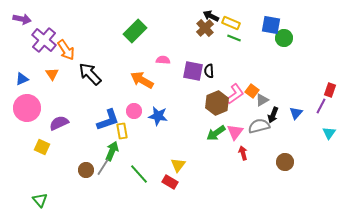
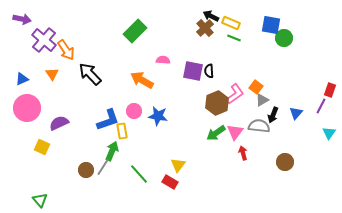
orange square at (252, 91): moved 4 px right, 4 px up
gray semicircle at (259, 126): rotated 20 degrees clockwise
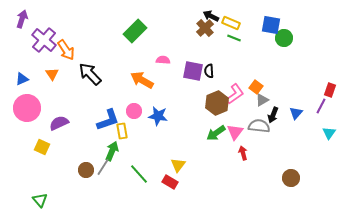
purple arrow at (22, 19): rotated 84 degrees counterclockwise
brown circle at (285, 162): moved 6 px right, 16 px down
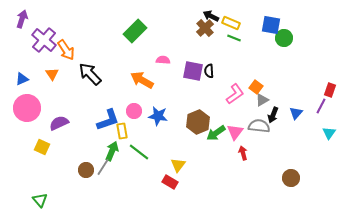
brown hexagon at (217, 103): moved 19 px left, 19 px down
green line at (139, 174): moved 22 px up; rotated 10 degrees counterclockwise
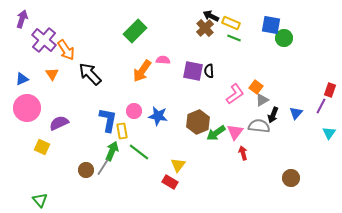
orange arrow at (142, 80): moved 9 px up; rotated 85 degrees counterclockwise
blue L-shape at (108, 120): rotated 60 degrees counterclockwise
